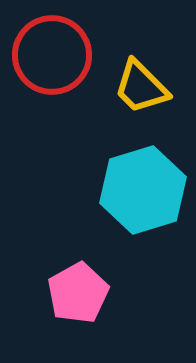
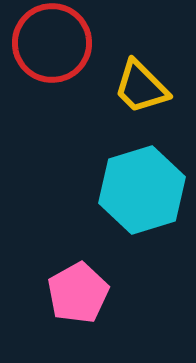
red circle: moved 12 px up
cyan hexagon: moved 1 px left
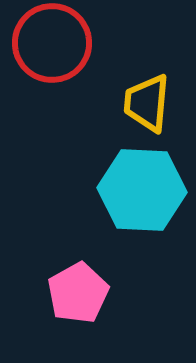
yellow trapezoid: moved 6 px right, 16 px down; rotated 50 degrees clockwise
cyan hexagon: rotated 20 degrees clockwise
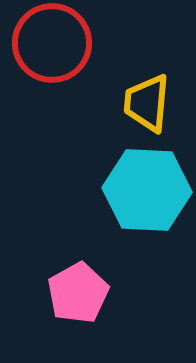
cyan hexagon: moved 5 px right
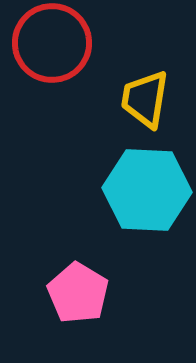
yellow trapezoid: moved 2 px left, 4 px up; rotated 4 degrees clockwise
pink pentagon: rotated 12 degrees counterclockwise
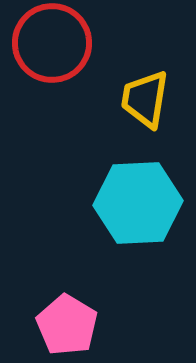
cyan hexagon: moved 9 px left, 13 px down; rotated 6 degrees counterclockwise
pink pentagon: moved 11 px left, 32 px down
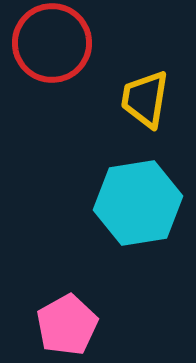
cyan hexagon: rotated 6 degrees counterclockwise
pink pentagon: rotated 12 degrees clockwise
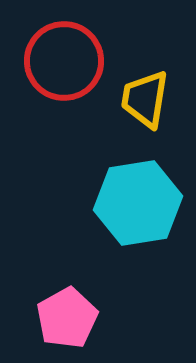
red circle: moved 12 px right, 18 px down
pink pentagon: moved 7 px up
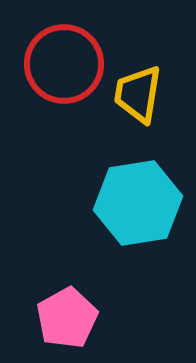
red circle: moved 3 px down
yellow trapezoid: moved 7 px left, 5 px up
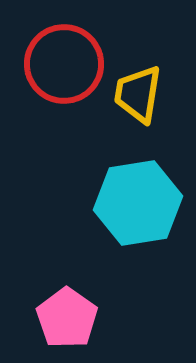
pink pentagon: rotated 8 degrees counterclockwise
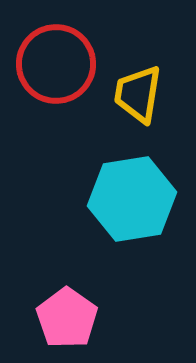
red circle: moved 8 px left
cyan hexagon: moved 6 px left, 4 px up
